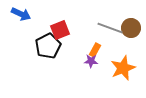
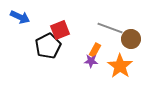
blue arrow: moved 1 px left, 3 px down
brown circle: moved 11 px down
orange star: moved 3 px left, 2 px up; rotated 15 degrees counterclockwise
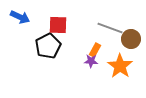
red square: moved 2 px left, 5 px up; rotated 24 degrees clockwise
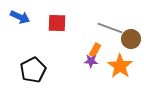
red square: moved 1 px left, 2 px up
black pentagon: moved 15 px left, 24 px down
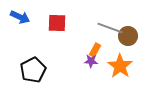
brown circle: moved 3 px left, 3 px up
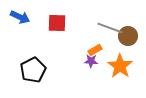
orange rectangle: rotated 32 degrees clockwise
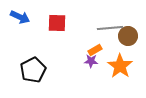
gray line: rotated 25 degrees counterclockwise
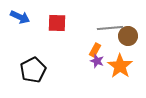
orange rectangle: rotated 32 degrees counterclockwise
purple star: moved 6 px right; rotated 16 degrees clockwise
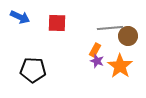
black pentagon: rotated 30 degrees clockwise
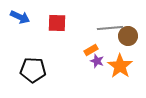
orange rectangle: moved 4 px left; rotated 32 degrees clockwise
